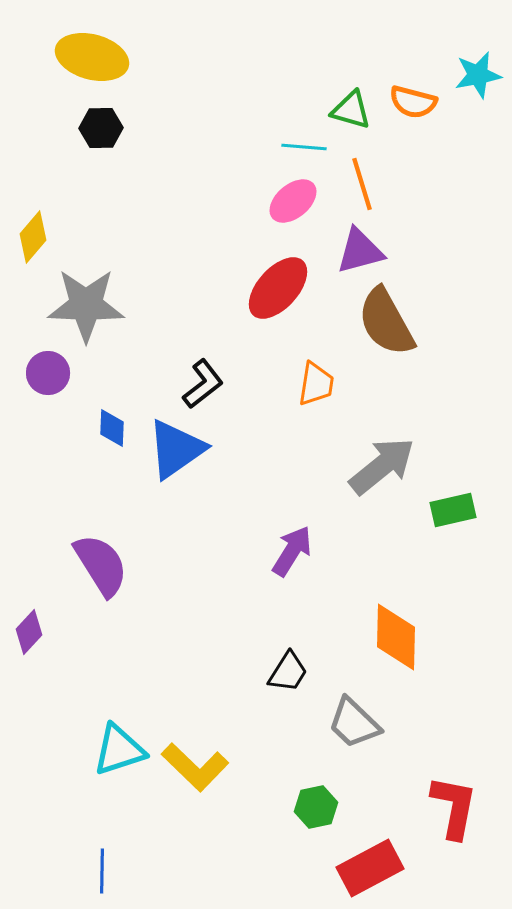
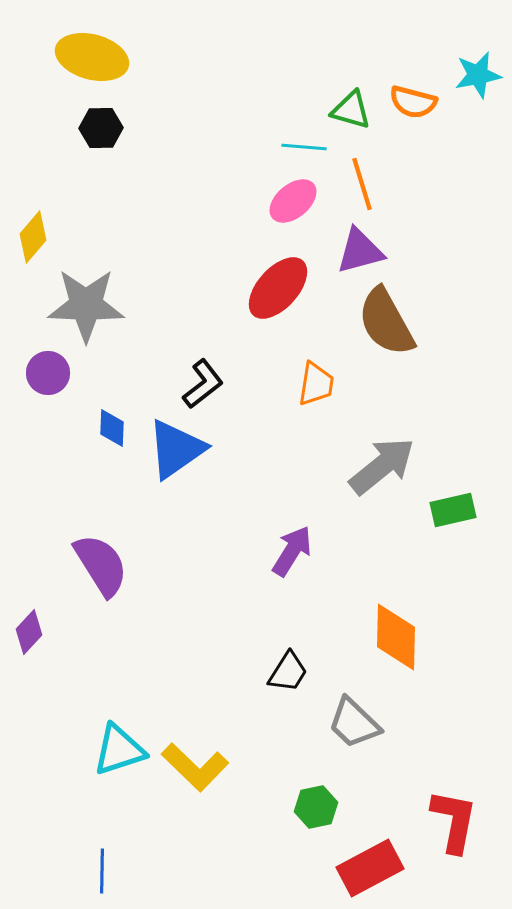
red L-shape: moved 14 px down
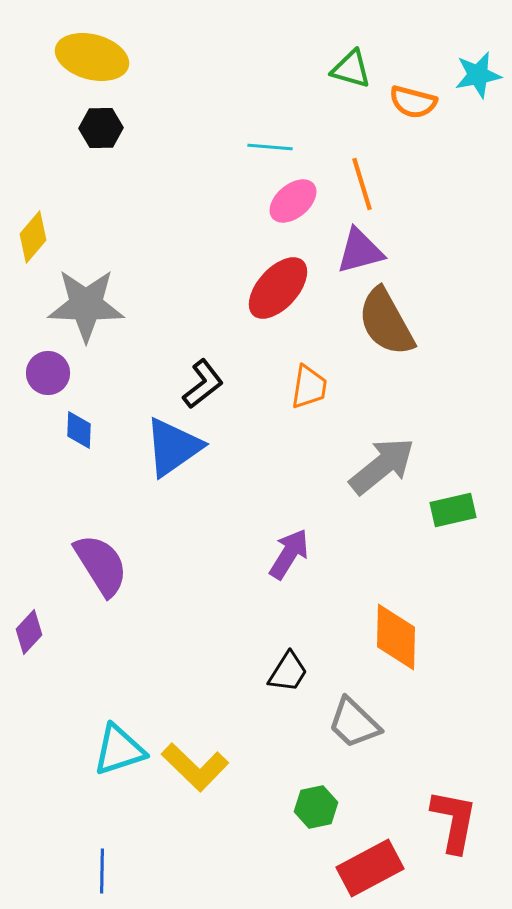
green triangle: moved 41 px up
cyan line: moved 34 px left
orange trapezoid: moved 7 px left, 3 px down
blue diamond: moved 33 px left, 2 px down
blue triangle: moved 3 px left, 2 px up
purple arrow: moved 3 px left, 3 px down
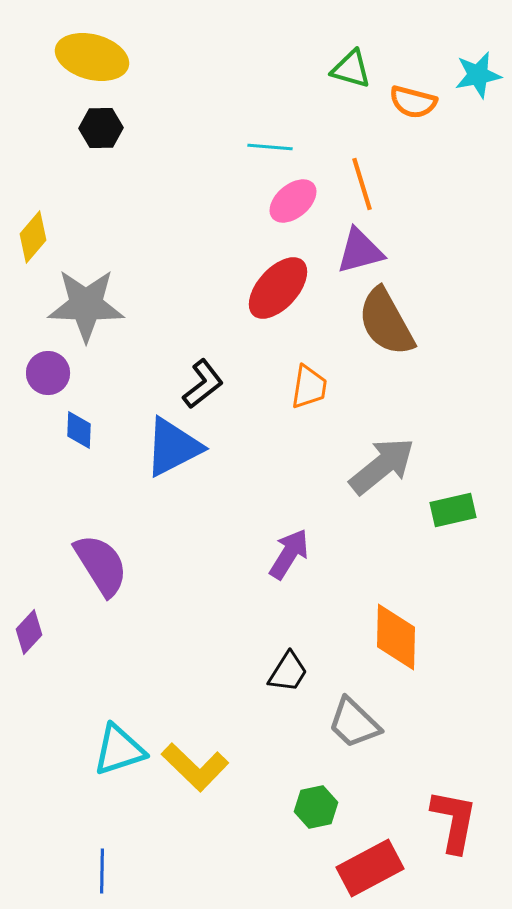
blue triangle: rotated 8 degrees clockwise
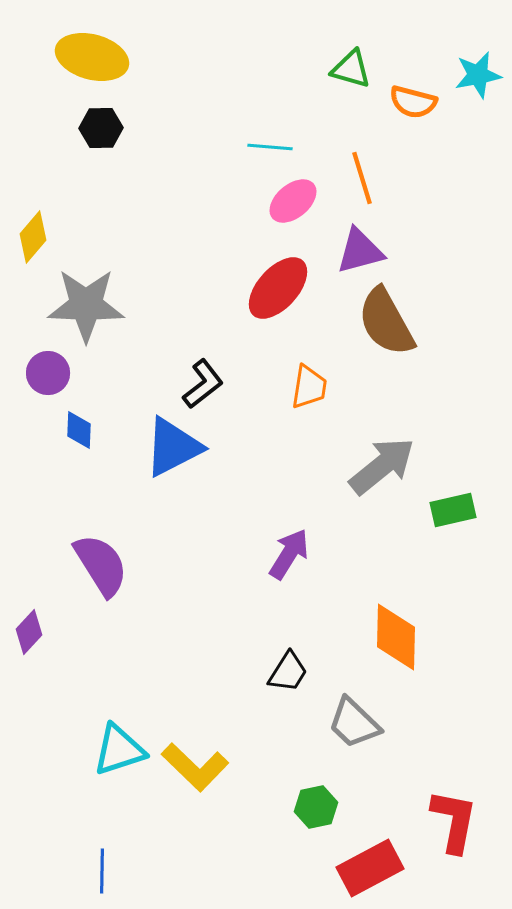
orange line: moved 6 px up
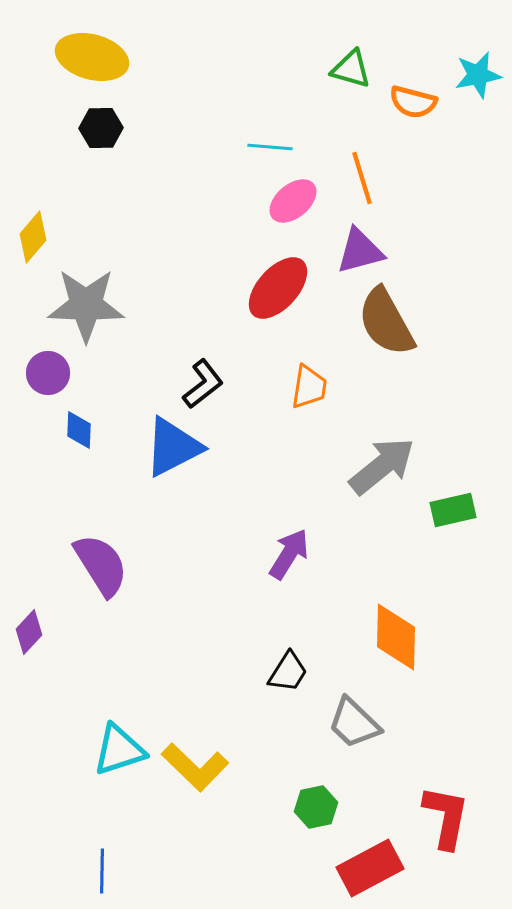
red L-shape: moved 8 px left, 4 px up
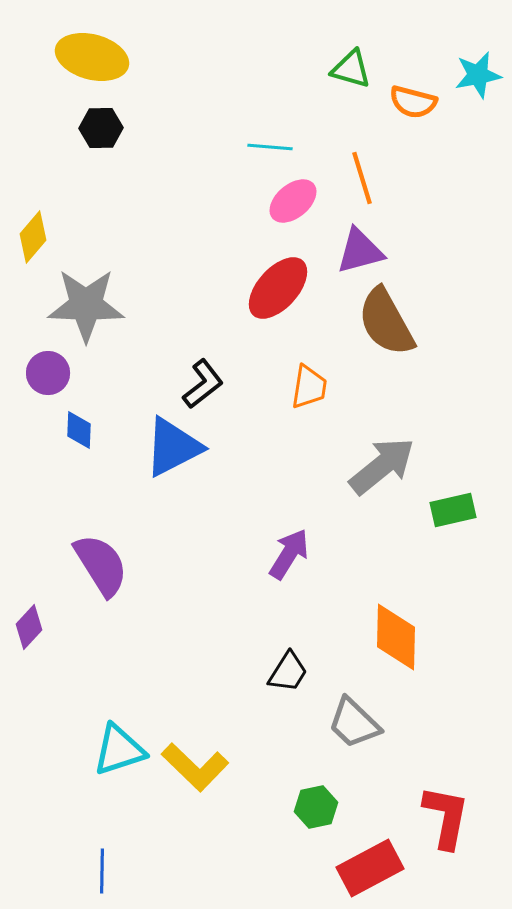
purple diamond: moved 5 px up
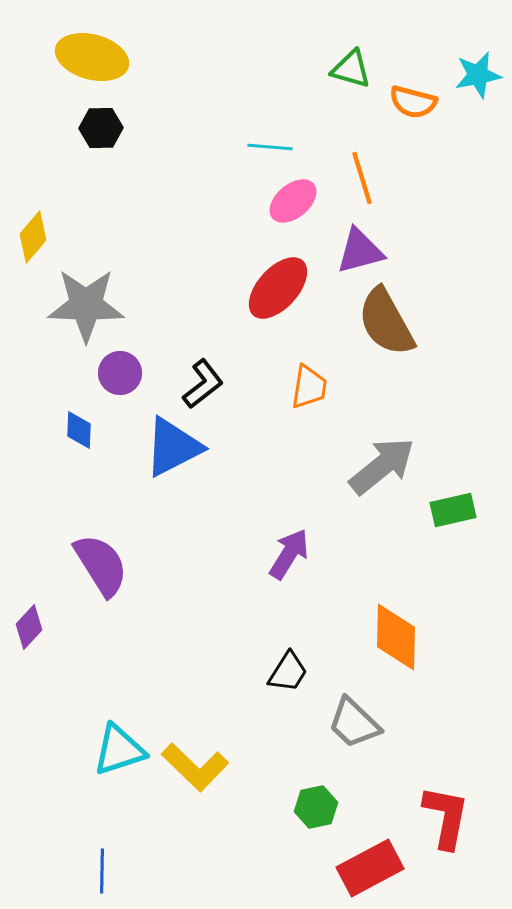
purple circle: moved 72 px right
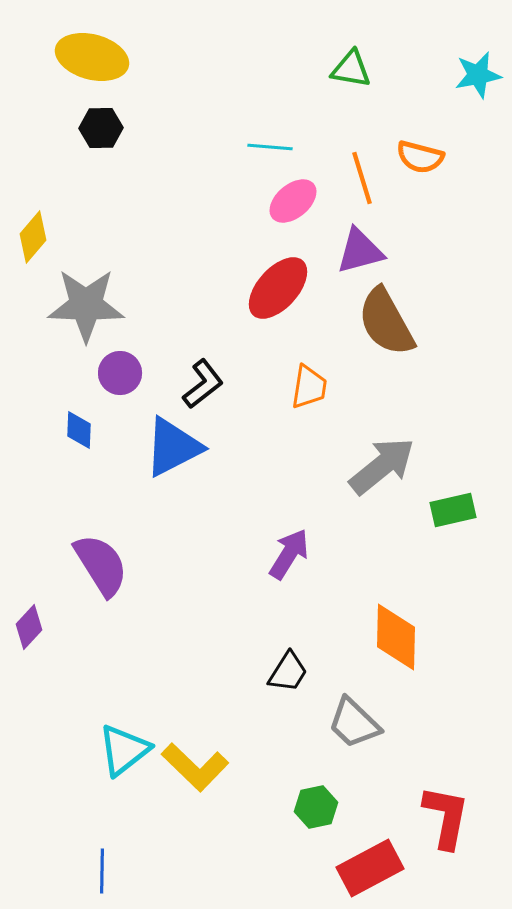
green triangle: rotated 6 degrees counterclockwise
orange semicircle: moved 7 px right, 55 px down
cyan triangle: moved 5 px right; rotated 20 degrees counterclockwise
